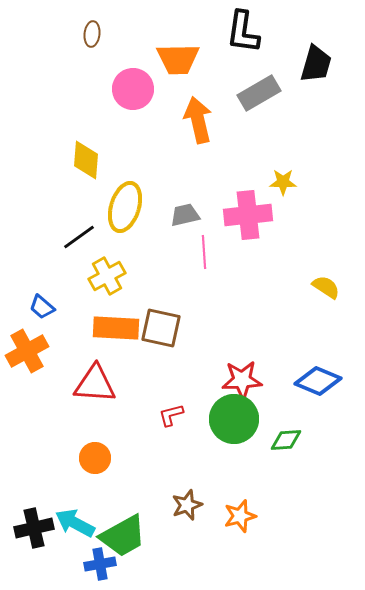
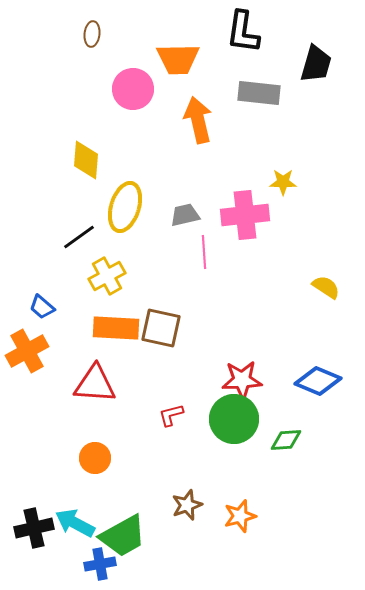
gray rectangle: rotated 36 degrees clockwise
pink cross: moved 3 px left
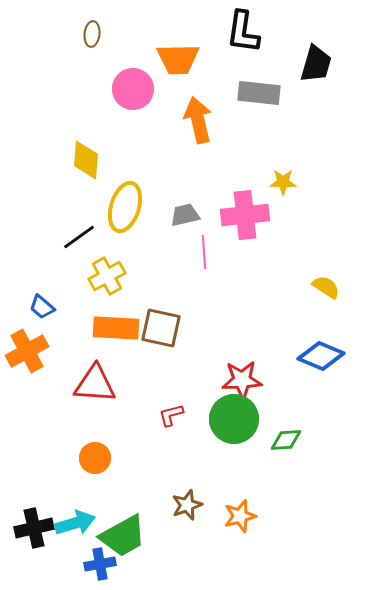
blue diamond: moved 3 px right, 25 px up
cyan arrow: rotated 135 degrees clockwise
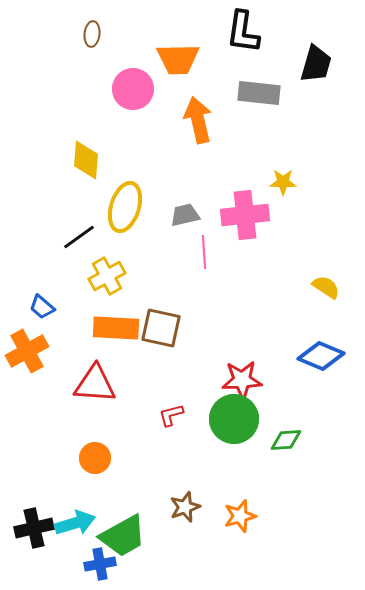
brown star: moved 2 px left, 2 px down
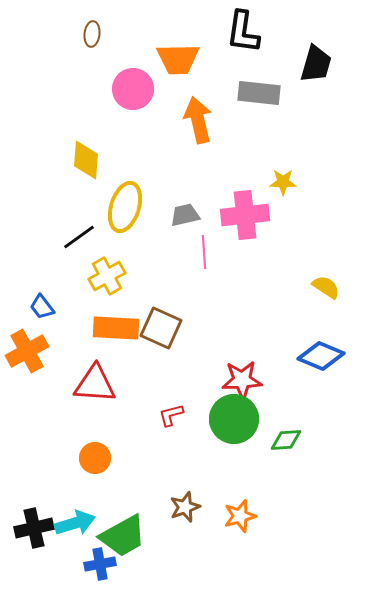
blue trapezoid: rotated 12 degrees clockwise
brown square: rotated 12 degrees clockwise
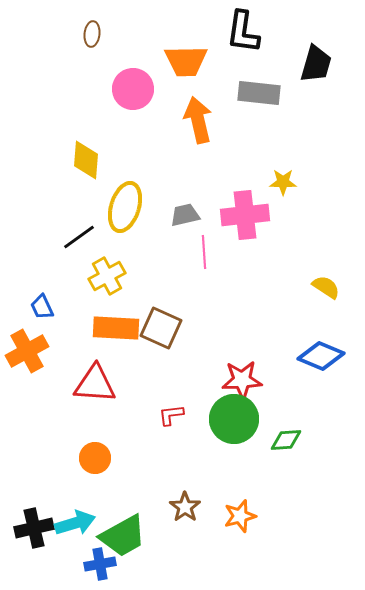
orange trapezoid: moved 8 px right, 2 px down
blue trapezoid: rotated 12 degrees clockwise
red L-shape: rotated 8 degrees clockwise
brown star: rotated 16 degrees counterclockwise
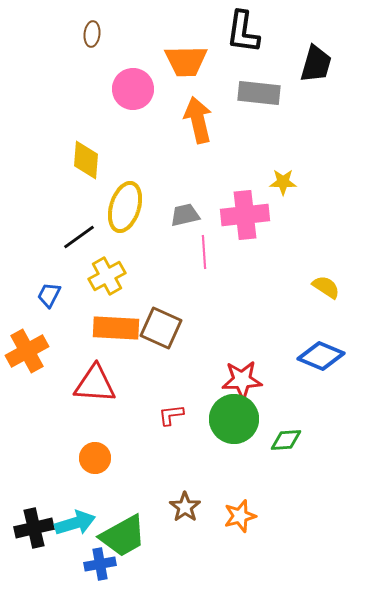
blue trapezoid: moved 7 px right, 12 px up; rotated 52 degrees clockwise
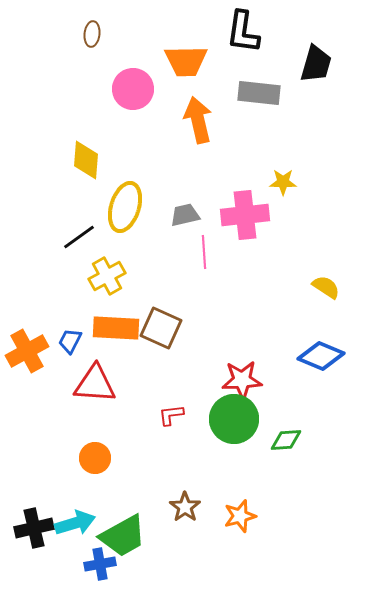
blue trapezoid: moved 21 px right, 46 px down
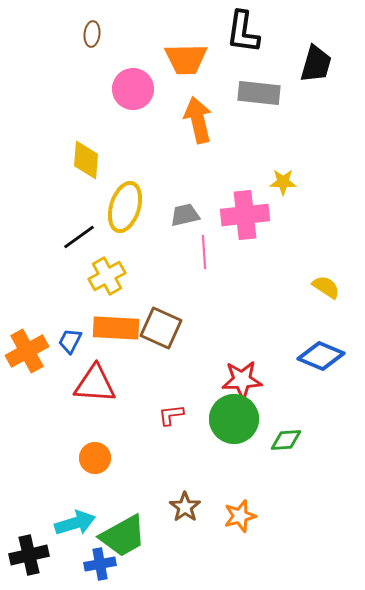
orange trapezoid: moved 2 px up
black cross: moved 5 px left, 27 px down
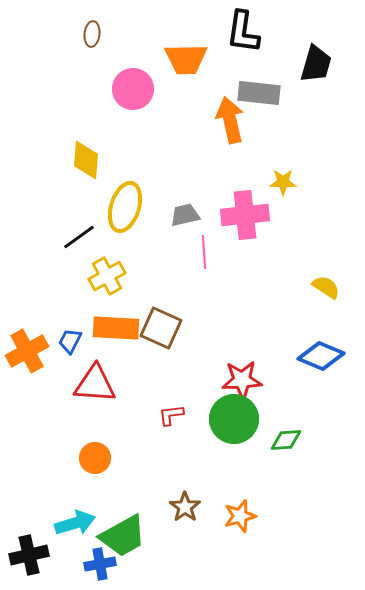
orange arrow: moved 32 px right
